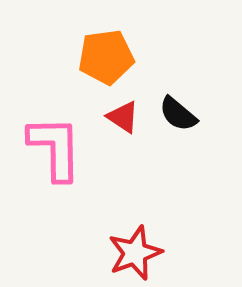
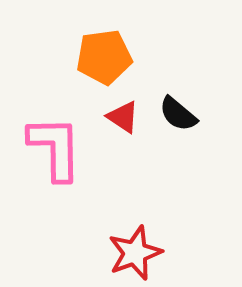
orange pentagon: moved 2 px left
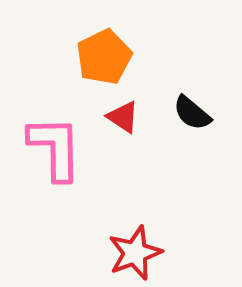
orange pentagon: rotated 18 degrees counterclockwise
black semicircle: moved 14 px right, 1 px up
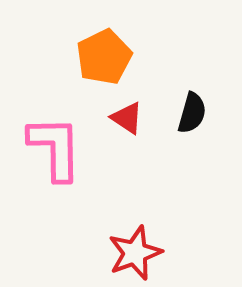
black semicircle: rotated 114 degrees counterclockwise
red triangle: moved 4 px right, 1 px down
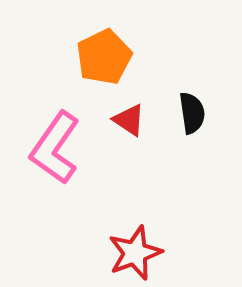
black semicircle: rotated 24 degrees counterclockwise
red triangle: moved 2 px right, 2 px down
pink L-shape: rotated 144 degrees counterclockwise
